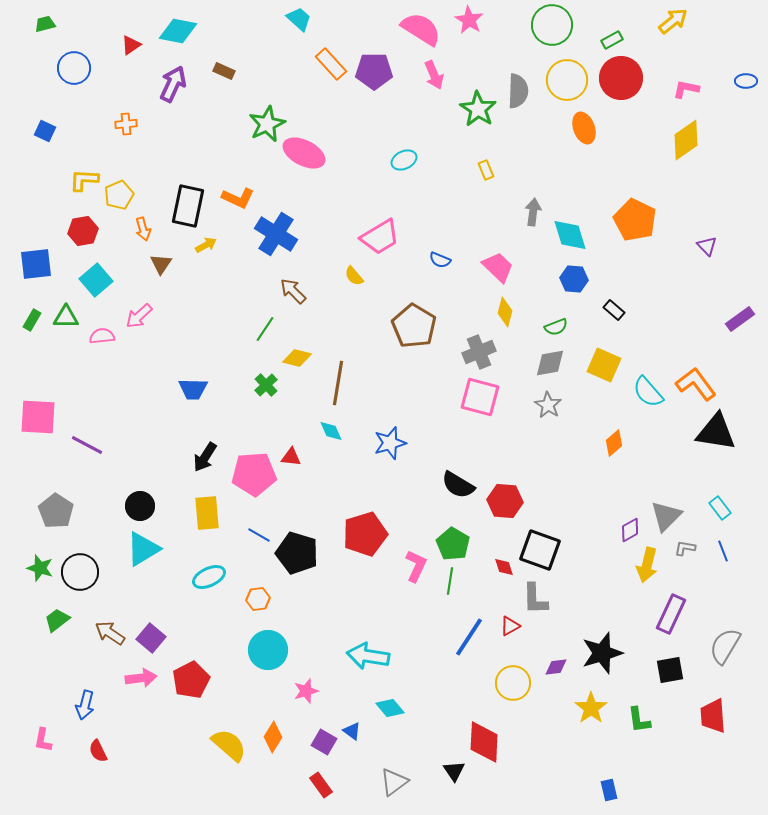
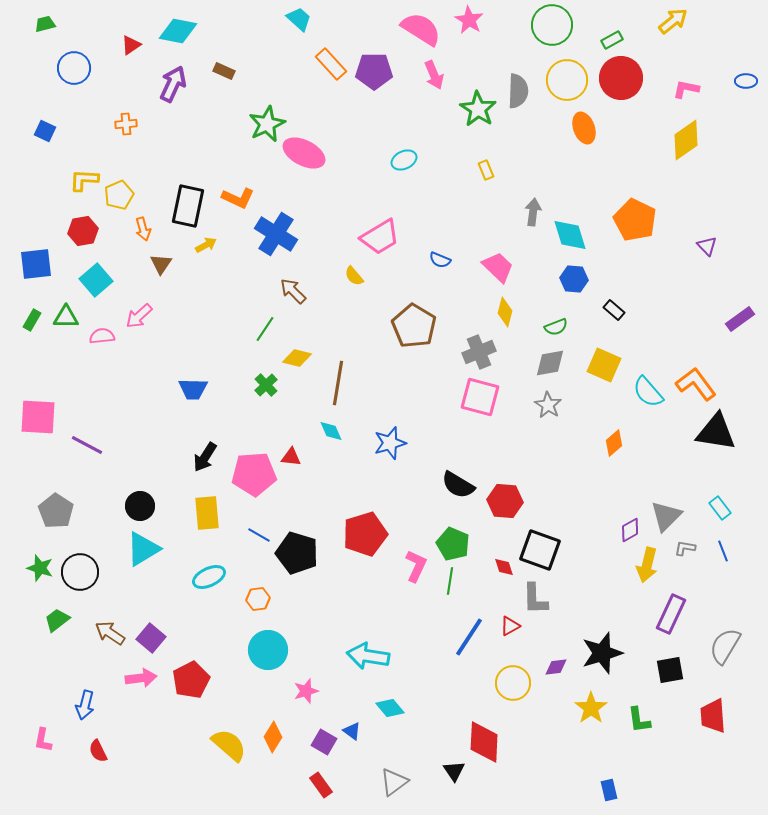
green pentagon at (453, 544): rotated 8 degrees counterclockwise
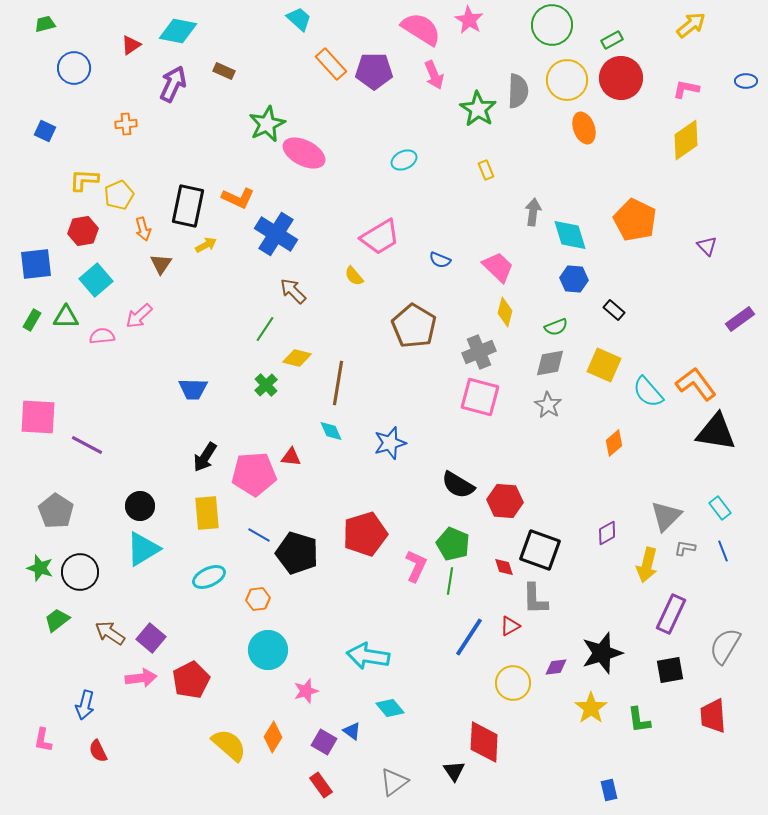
yellow arrow at (673, 21): moved 18 px right, 4 px down
purple diamond at (630, 530): moved 23 px left, 3 px down
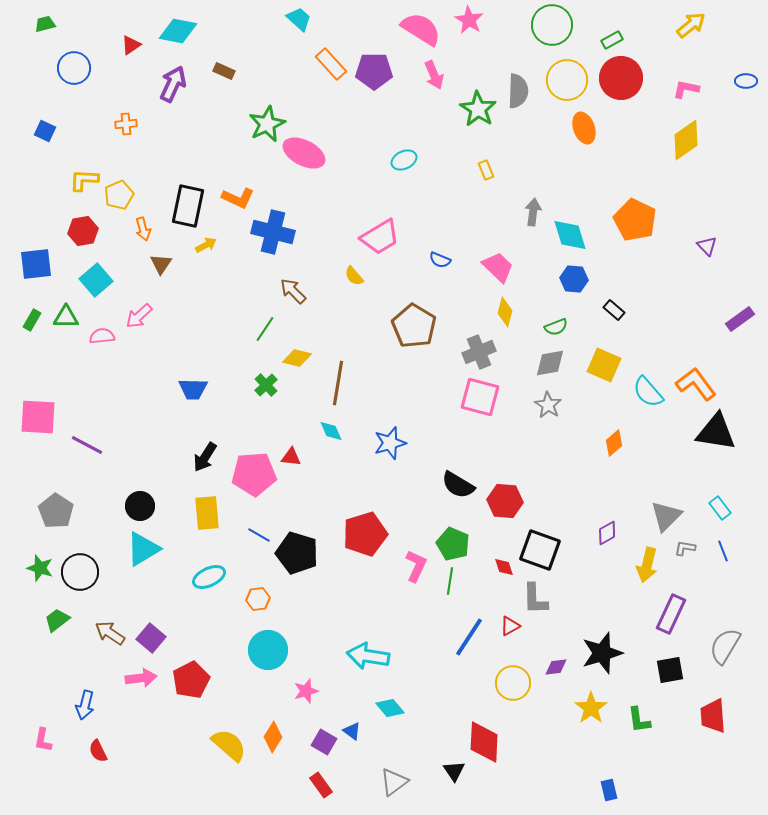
blue cross at (276, 234): moved 3 px left, 2 px up; rotated 18 degrees counterclockwise
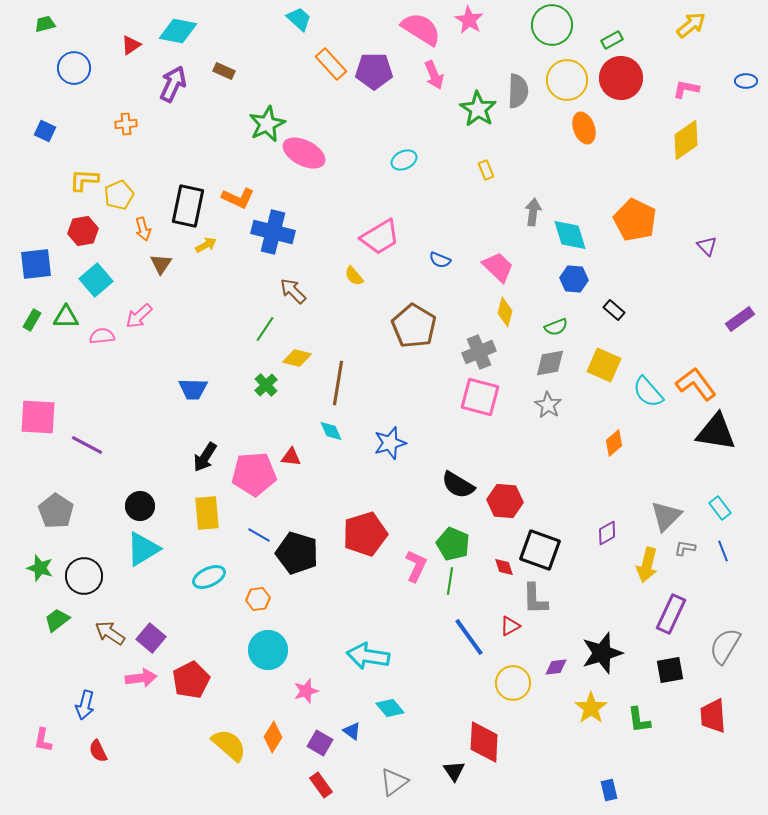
black circle at (80, 572): moved 4 px right, 4 px down
blue line at (469, 637): rotated 69 degrees counterclockwise
purple square at (324, 742): moved 4 px left, 1 px down
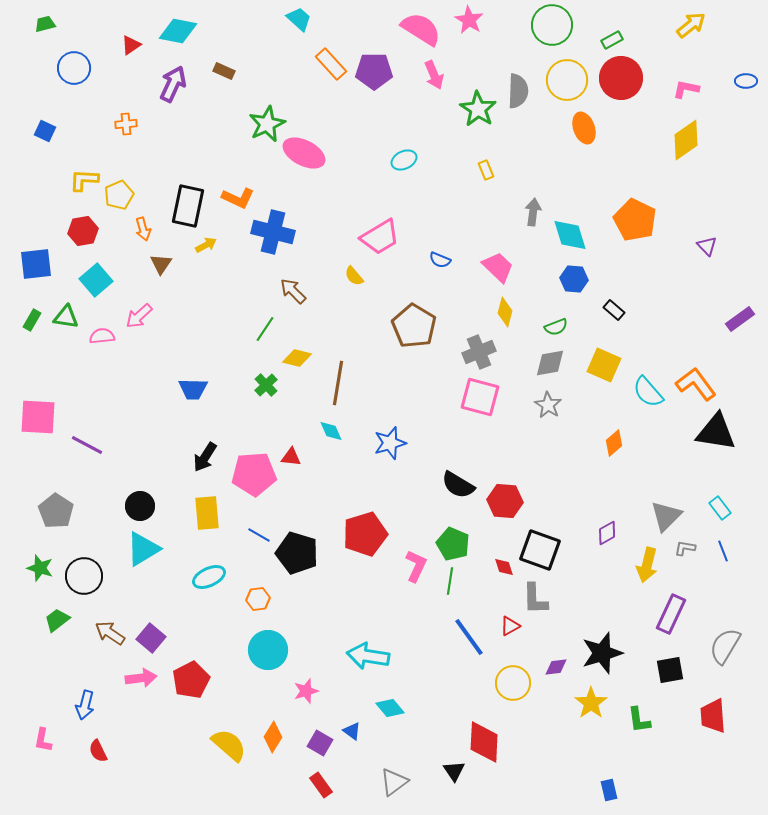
green triangle at (66, 317): rotated 8 degrees clockwise
yellow star at (591, 708): moved 5 px up
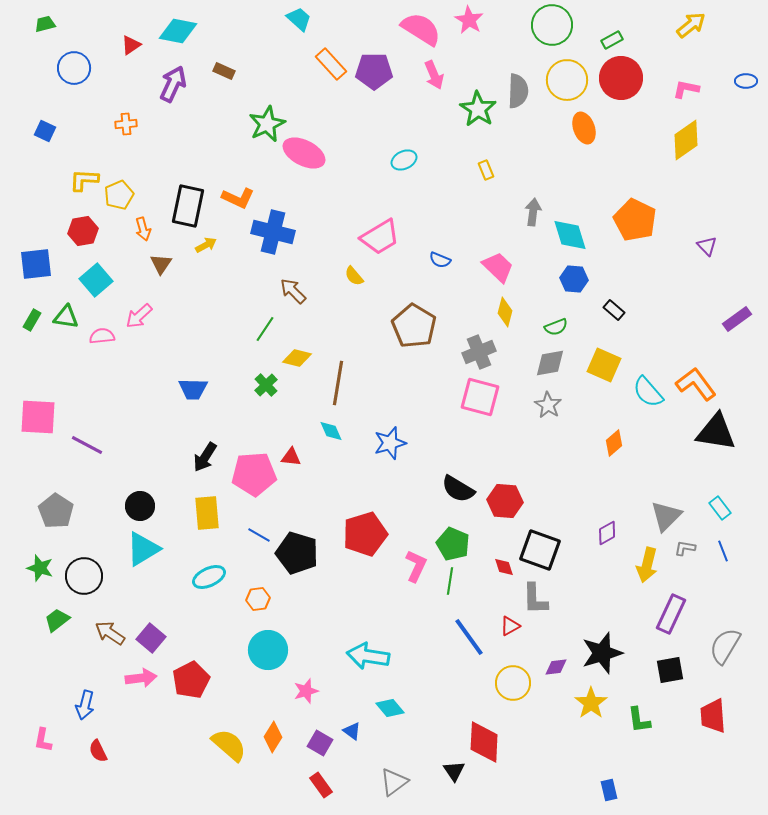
purple rectangle at (740, 319): moved 3 px left
black semicircle at (458, 485): moved 4 px down
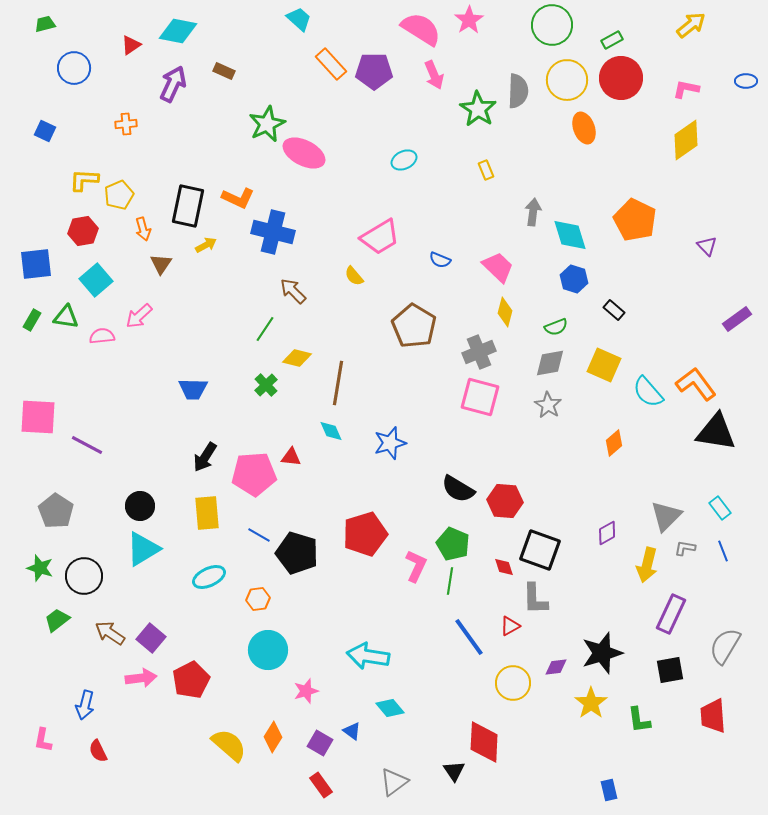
pink star at (469, 20): rotated 8 degrees clockwise
blue hexagon at (574, 279): rotated 12 degrees clockwise
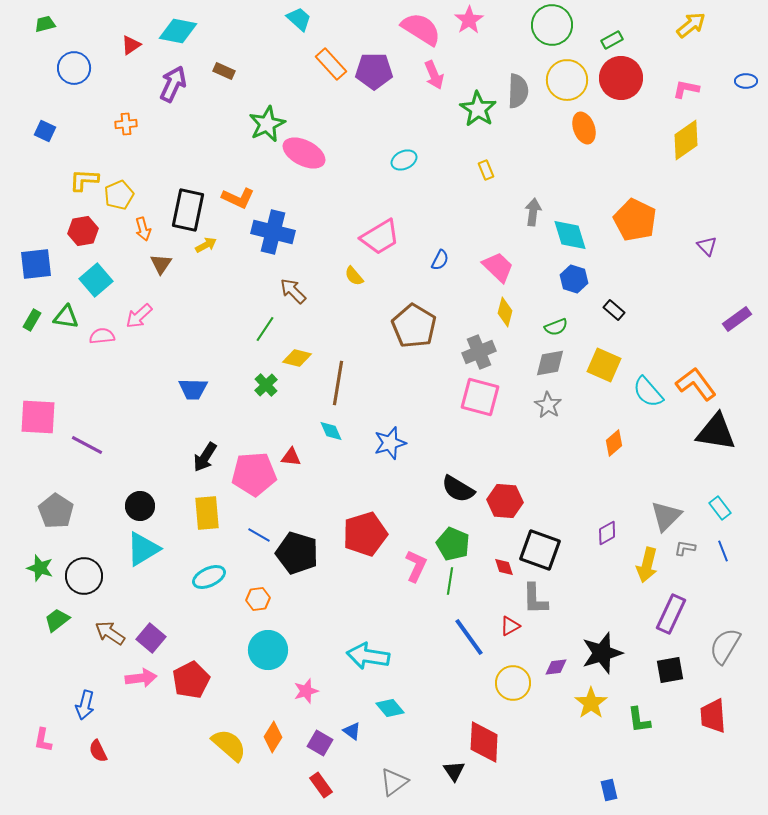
black rectangle at (188, 206): moved 4 px down
blue semicircle at (440, 260): rotated 85 degrees counterclockwise
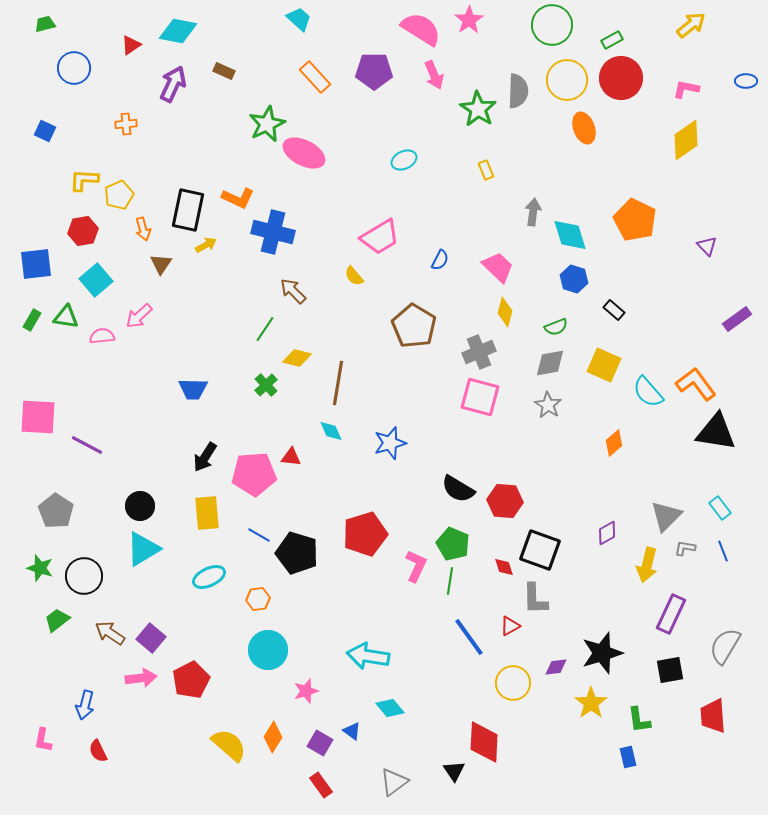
orange rectangle at (331, 64): moved 16 px left, 13 px down
blue rectangle at (609, 790): moved 19 px right, 33 px up
